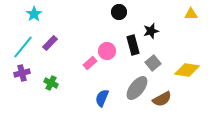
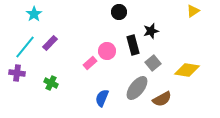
yellow triangle: moved 2 px right, 3 px up; rotated 32 degrees counterclockwise
cyan line: moved 2 px right
purple cross: moved 5 px left; rotated 21 degrees clockwise
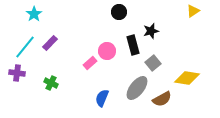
yellow diamond: moved 8 px down
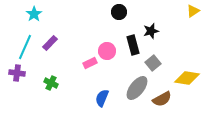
cyan line: rotated 15 degrees counterclockwise
pink rectangle: rotated 16 degrees clockwise
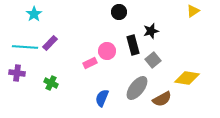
cyan line: rotated 70 degrees clockwise
gray square: moved 3 px up
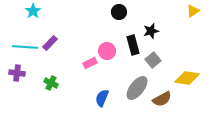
cyan star: moved 1 px left, 3 px up
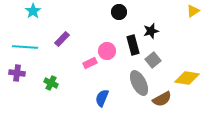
purple rectangle: moved 12 px right, 4 px up
gray ellipse: moved 2 px right, 5 px up; rotated 65 degrees counterclockwise
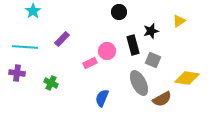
yellow triangle: moved 14 px left, 10 px down
gray square: rotated 28 degrees counterclockwise
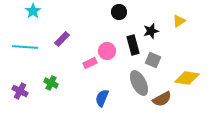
purple cross: moved 3 px right, 18 px down; rotated 21 degrees clockwise
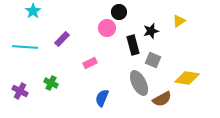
pink circle: moved 23 px up
